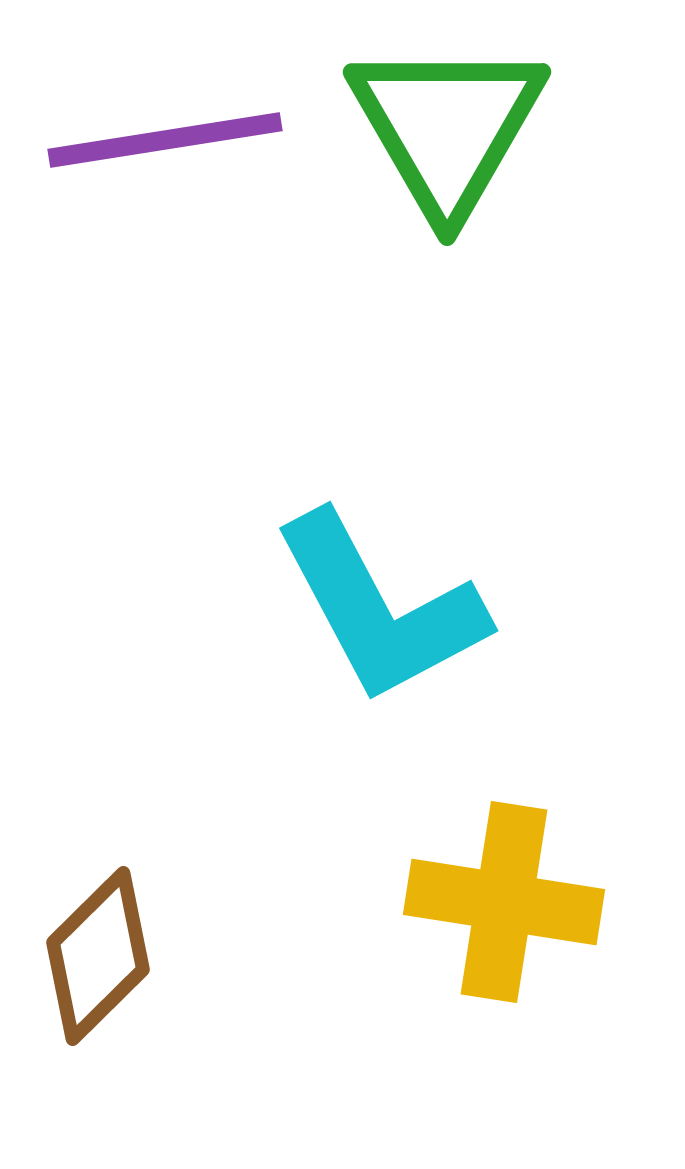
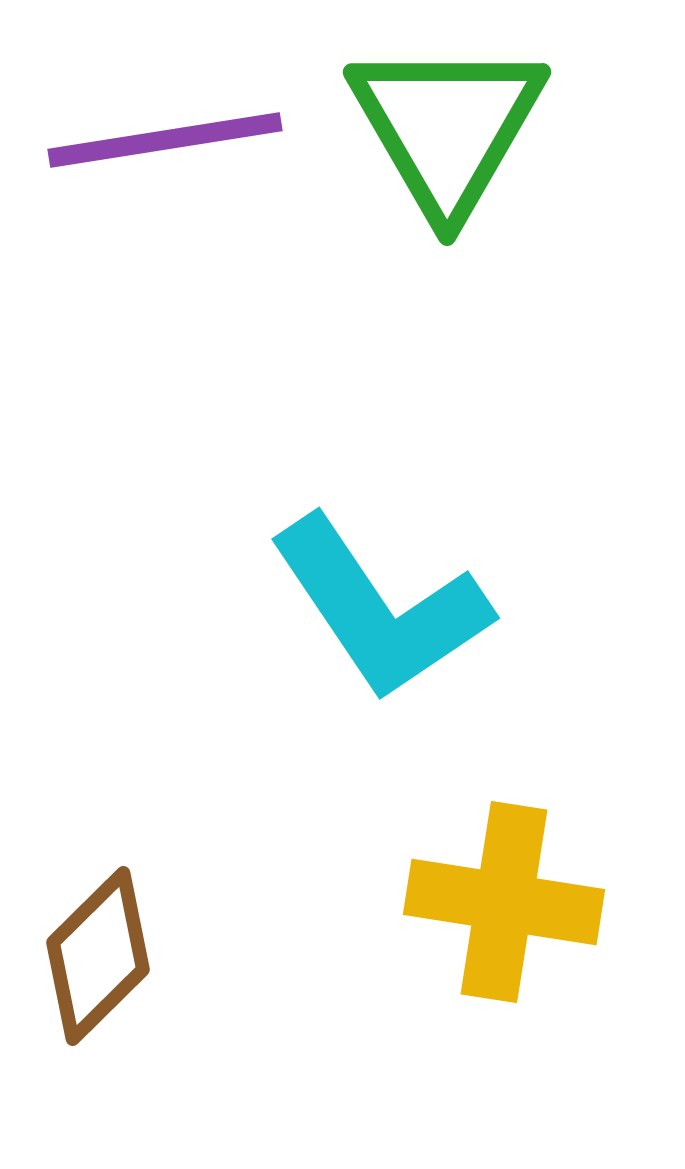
cyan L-shape: rotated 6 degrees counterclockwise
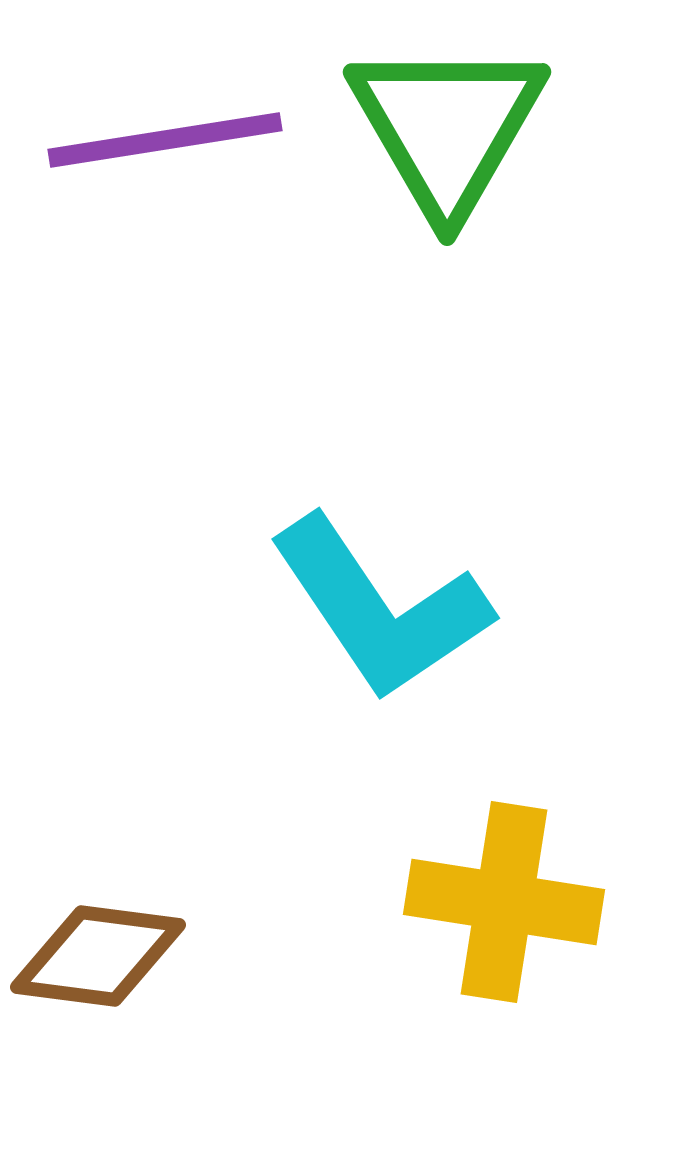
brown diamond: rotated 52 degrees clockwise
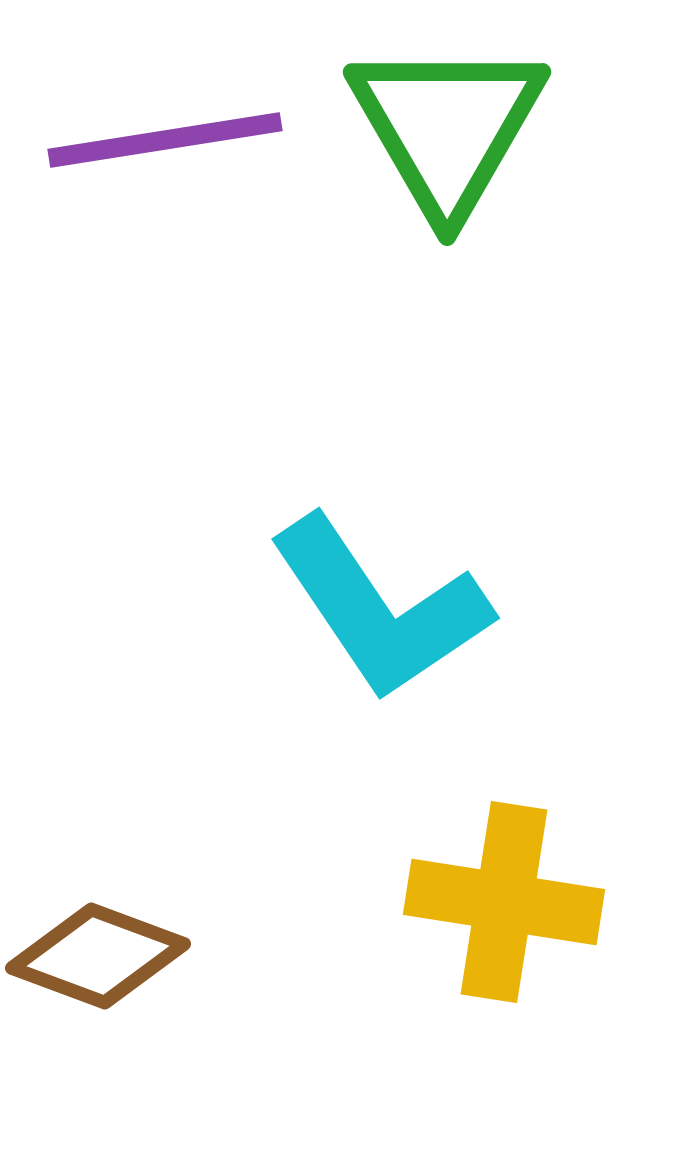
brown diamond: rotated 13 degrees clockwise
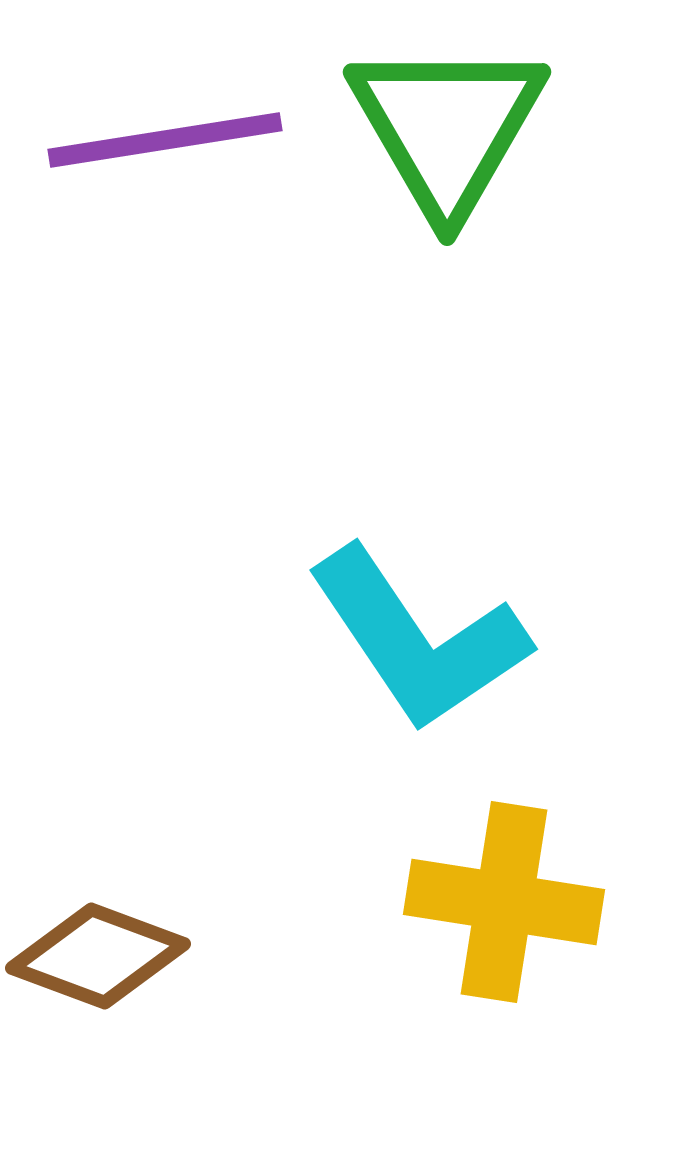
cyan L-shape: moved 38 px right, 31 px down
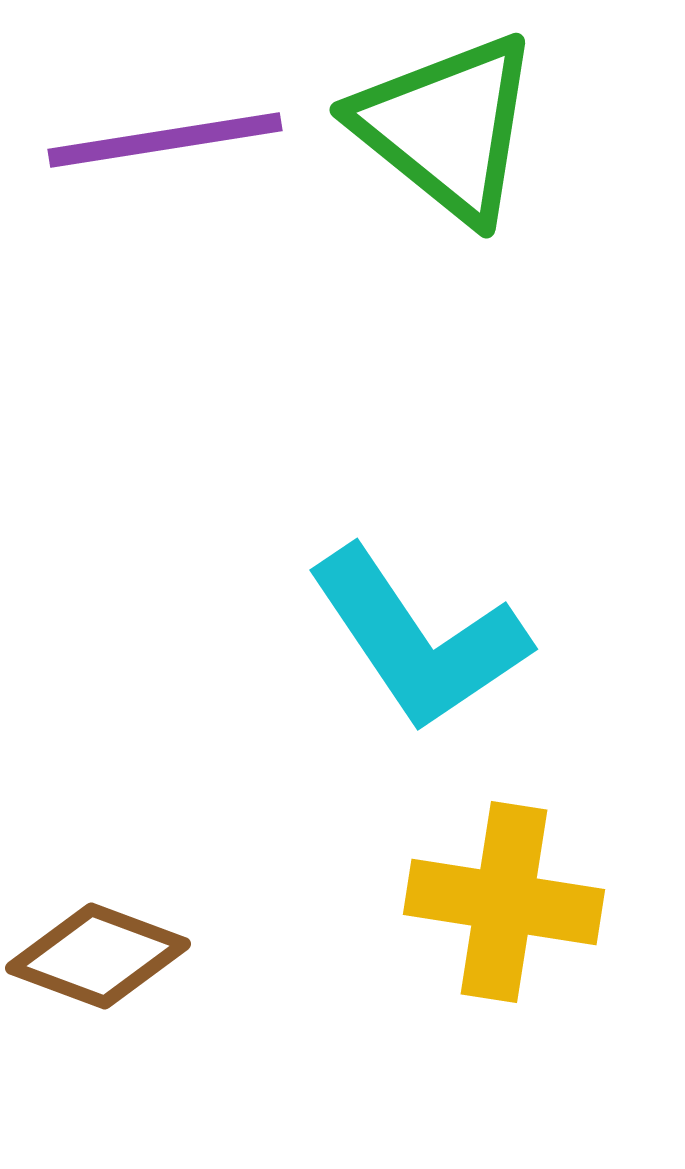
green triangle: rotated 21 degrees counterclockwise
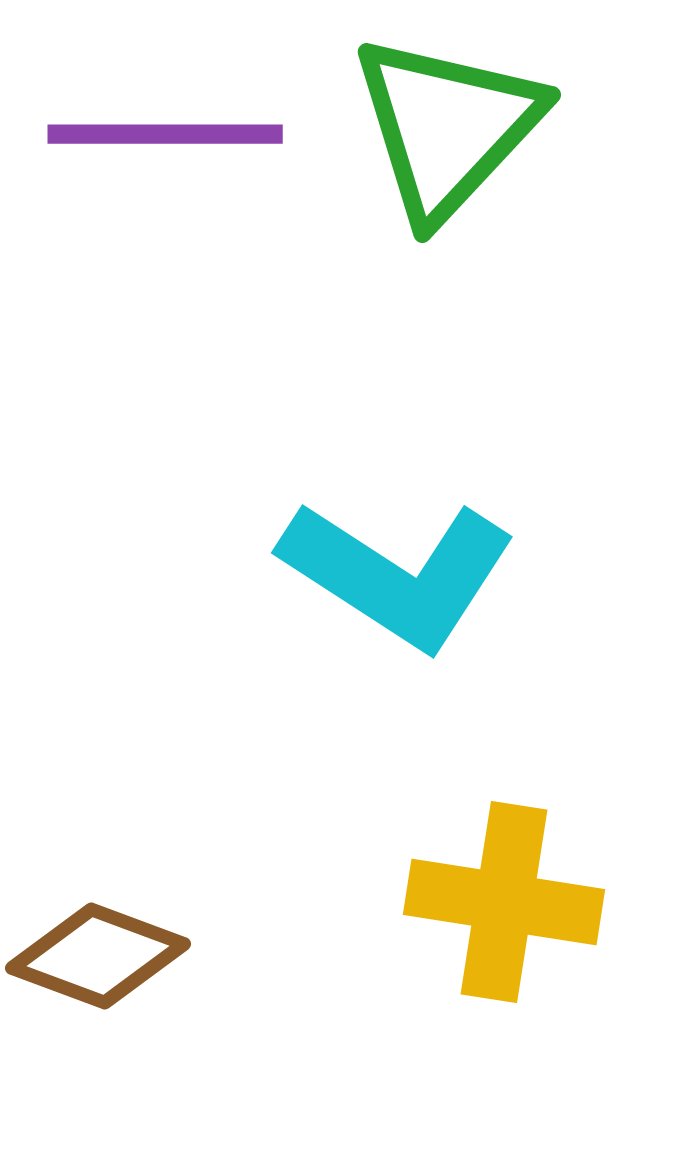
green triangle: rotated 34 degrees clockwise
purple line: moved 6 px up; rotated 9 degrees clockwise
cyan L-shape: moved 20 px left, 65 px up; rotated 23 degrees counterclockwise
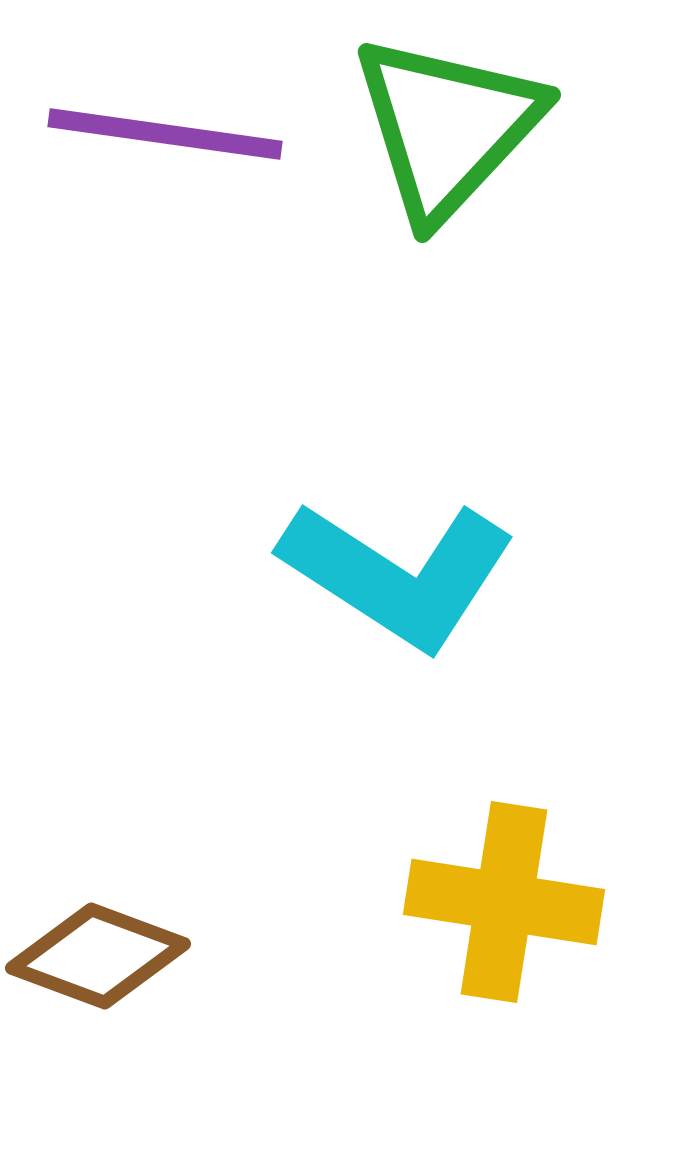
purple line: rotated 8 degrees clockwise
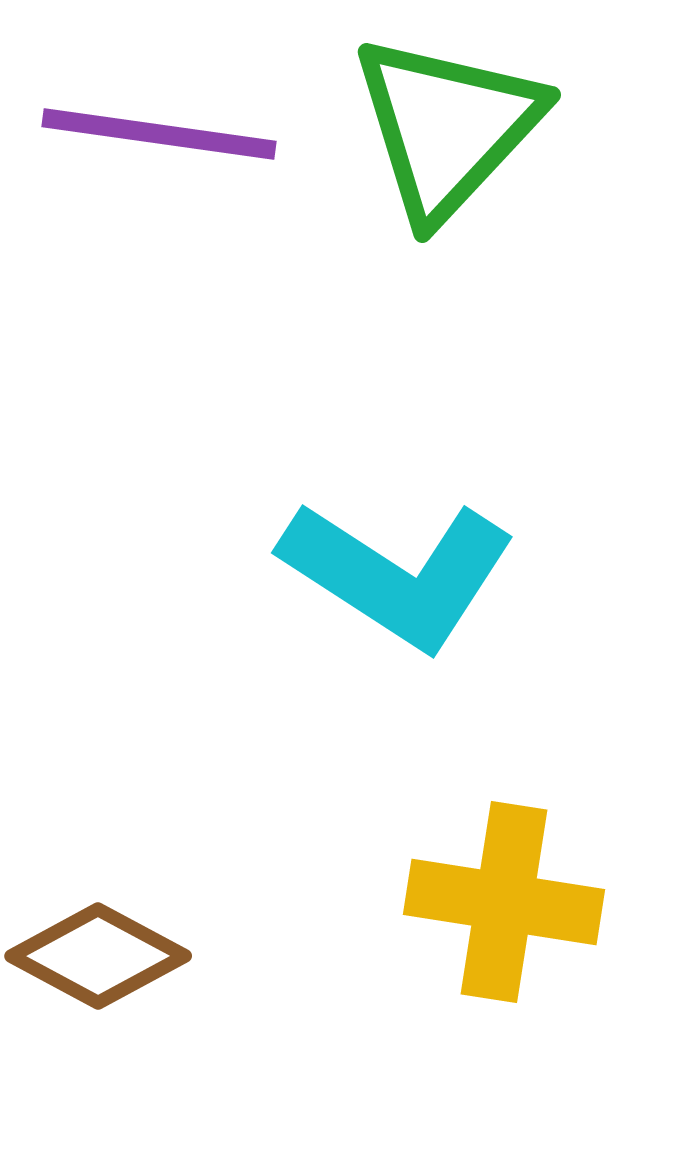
purple line: moved 6 px left
brown diamond: rotated 8 degrees clockwise
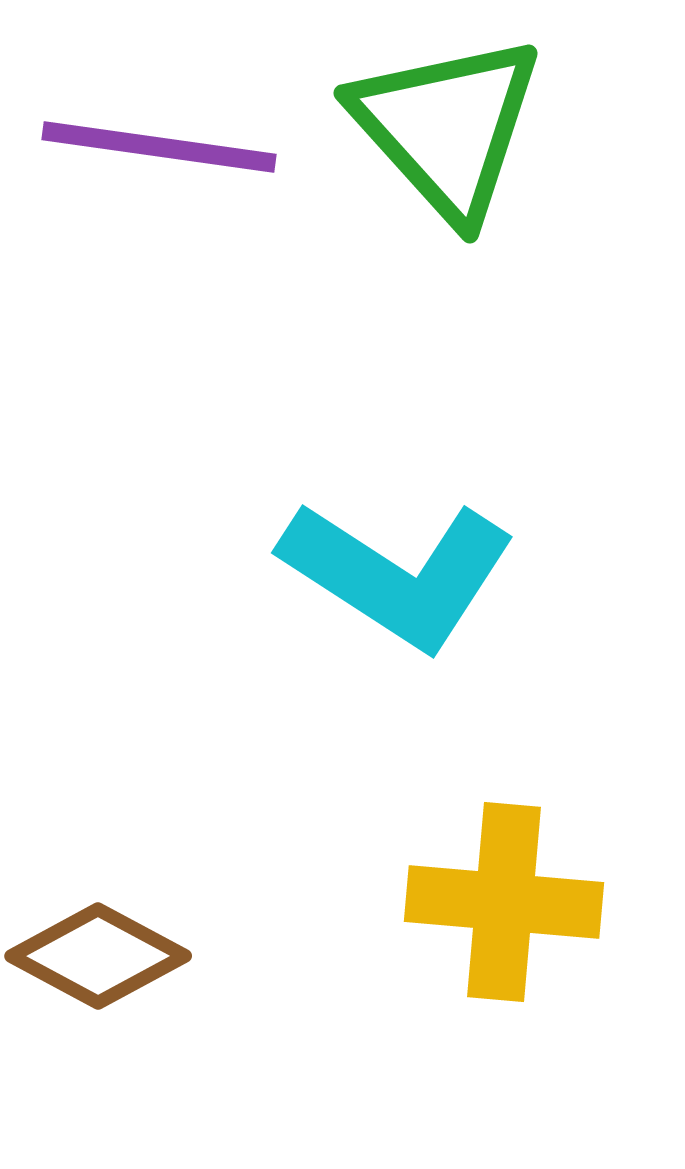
green triangle: rotated 25 degrees counterclockwise
purple line: moved 13 px down
yellow cross: rotated 4 degrees counterclockwise
